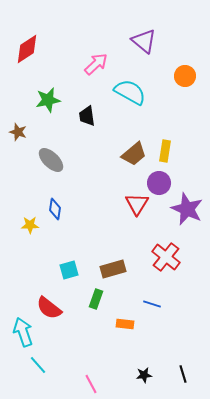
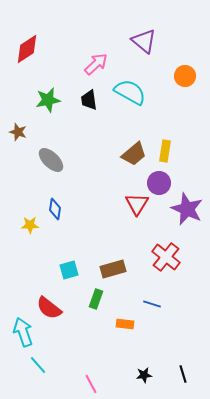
black trapezoid: moved 2 px right, 16 px up
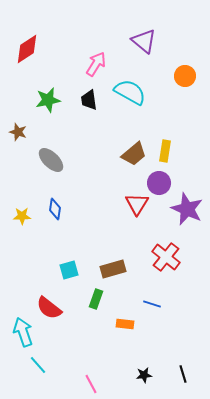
pink arrow: rotated 15 degrees counterclockwise
yellow star: moved 8 px left, 9 px up
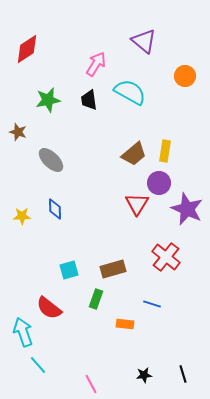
blue diamond: rotated 10 degrees counterclockwise
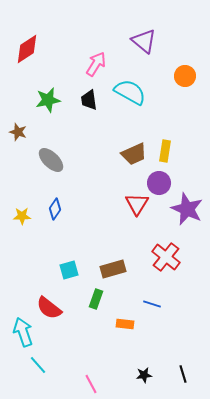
brown trapezoid: rotated 16 degrees clockwise
blue diamond: rotated 35 degrees clockwise
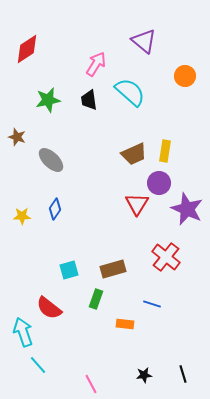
cyan semicircle: rotated 12 degrees clockwise
brown star: moved 1 px left, 5 px down
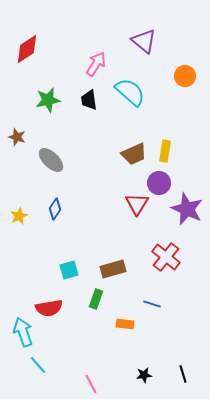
yellow star: moved 3 px left; rotated 24 degrees counterclockwise
red semicircle: rotated 48 degrees counterclockwise
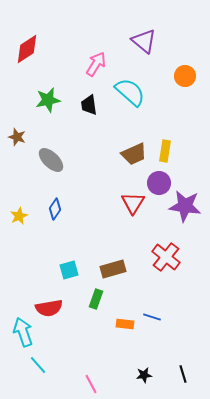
black trapezoid: moved 5 px down
red triangle: moved 4 px left, 1 px up
purple star: moved 2 px left, 3 px up; rotated 16 degrees counterclockwise
blue line: moved 13 px down
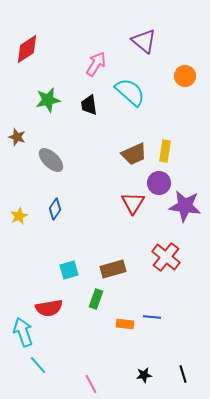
blue line: rotated 12 degrees counterclockwise
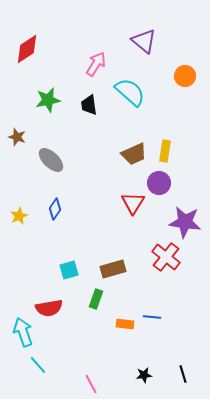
purple star: moved 16 px down
